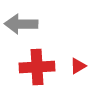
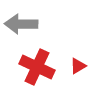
red cross: rotated 28 degrees clockwise
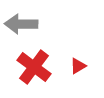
red cross: moved 3 px left; rotated 12 degrees clockwise
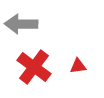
red triangle: rotated 24 degrees clockwise
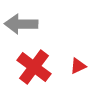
red triangle: rotated 18 degrees counterclockwise
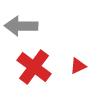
gray arrow: moved 2 px down
